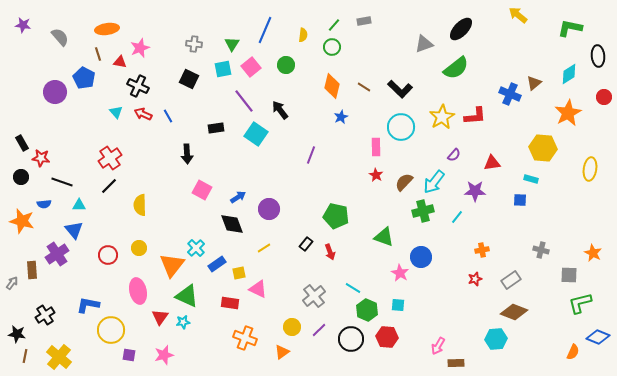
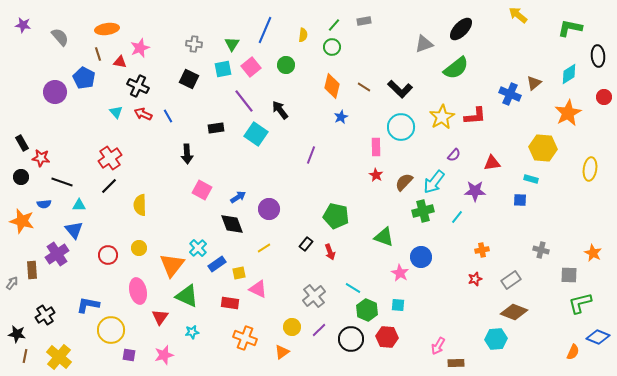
cyan cross at (196, 248): moved 2 px right
cyan star at (183, 322): moved 9 px right, 10 px down
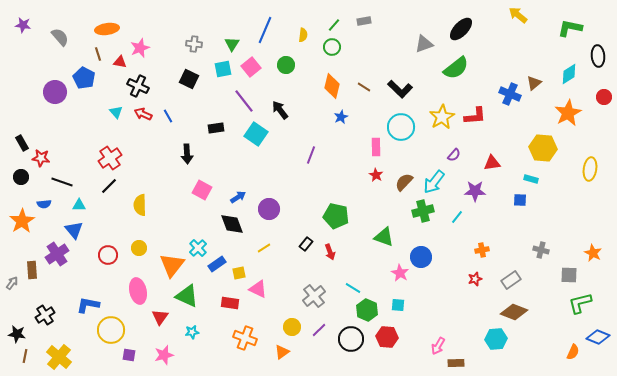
orange star at (22, 221): rotated 25 degrees clockwise
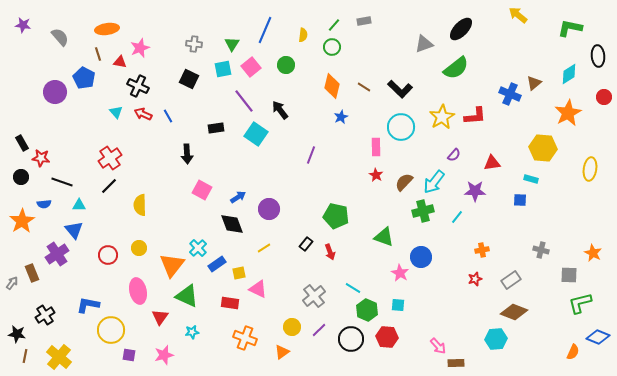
brown rectangle at (32, 270): moved 3 px down; rotated 18 degrees counterclockwise
pink arrow at (438, 346): rotated 72 degrees counterclockwise
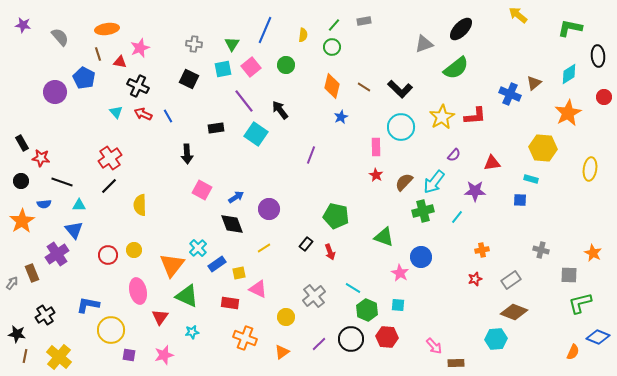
black circle at (21, 177): moved 4 px down
blue arrow at (238, 197): moved 2 px left
yellow circle at (139, 248): moved 5 px left, 2 px down
yellow circle at (292, 327): moved 6 px left, 10 px up
purple line at (319, 330): moved 14 px down
pink arrow at (438, 346): moved 4 px left
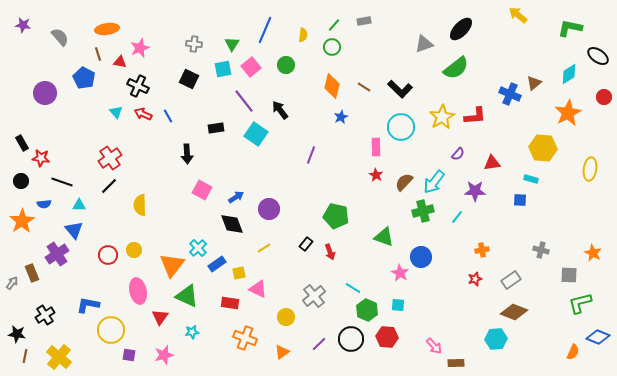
black ellipse at (598, 56): rotated 50 degrees counterclockwise
purple circle at (55, 92): moved 10 px left, 1 px down
purple semicircle at (454, 155): moved 4 px right, 1 px up
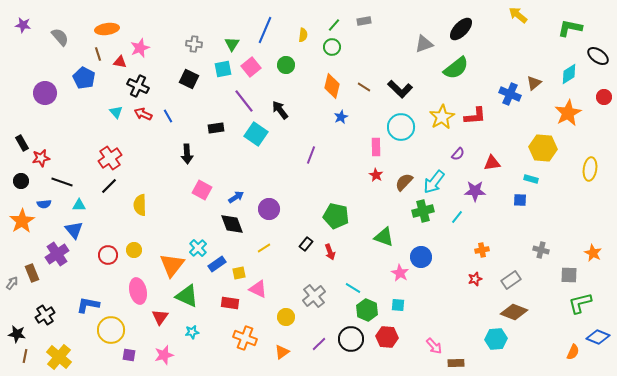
red star at (41, 158): rotated 18 degrees counterclockwise
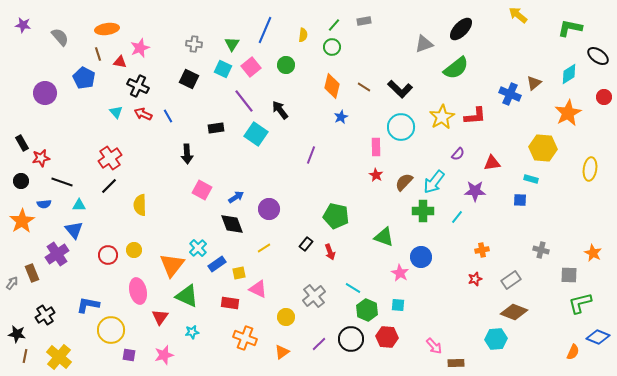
cyan square at (223, 69): rotated 36 degrees clockwise
green cross at (423, 211): rotated 15 degrees clockwise
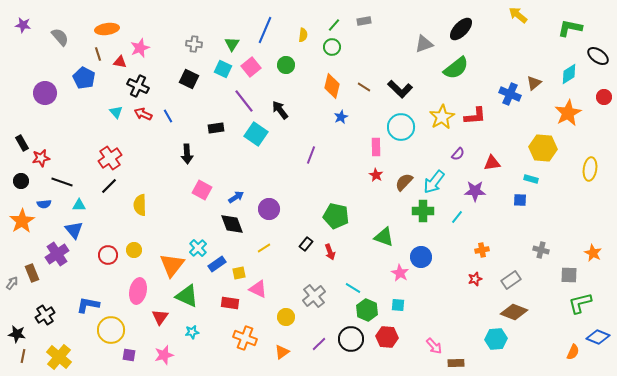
pink ellipse at (138, 291): rotated 25 degrees clockwise
brown line at (25, 356): moved 2 px left
